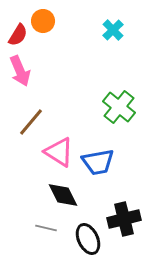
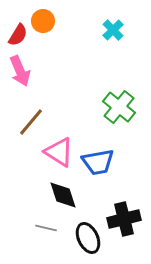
black diamond: rotated 8 degrees clockwise
black ellipse: moved 1 px up
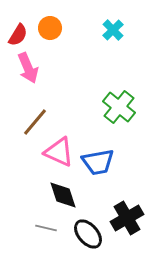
orange circle: moved 7 px right, 7 px down
pink arrow: moved 8 px right, 3 px up
brown line: moved 4 px right
pink triangle: rotated 8 degrees counterclockwise
black cross: moved 3 px right, 1 px up; rotated 16 degrees counterclockwise
black ellipse: moved 4 px up; rotated 16 degrees counterclockwise
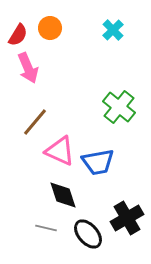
pink triangle: moved 1 px right, 1 px up
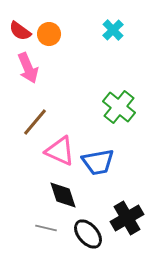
orange circle: moved 1 px left, 6 px down
red semicircle: moved 2 px right, 4 px up; rotated 95 degrees clockwise
